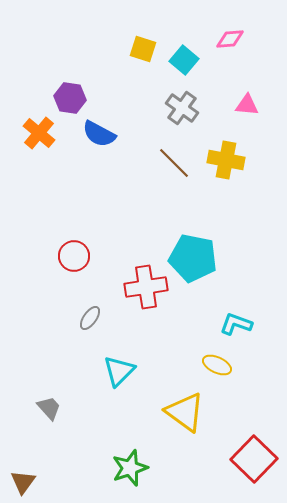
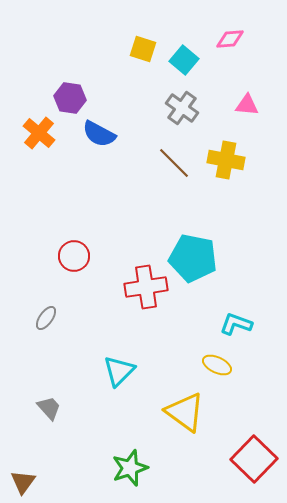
gray ellipse: moved 44 px left
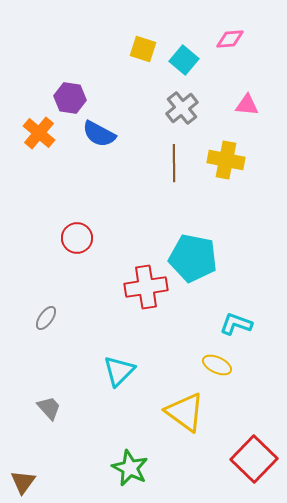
gray cross: rotated 16 degrees clockwise
brown line: rotated 45 degrees clockwise
red circle: moved 3 px right, 18 px up
green star: rotated 27 degrees counterclockwise
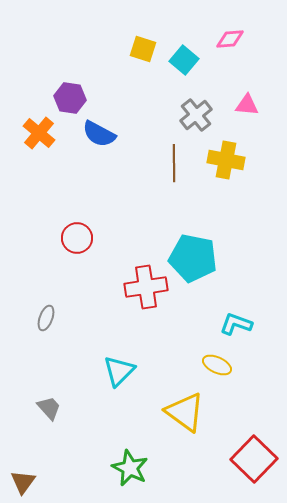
gray cross: moved 14 px right, 7 px down
gray ellipse: rotated 15 degrees counterclockwise
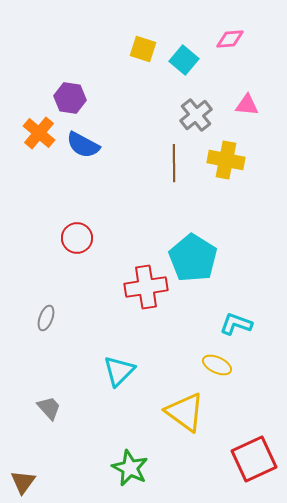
blue semicircle: moved 16 px left, 11 px down
cyan pentagon: rotated 21 degrees clockwise
red square: rotated 21 degrees clockwise
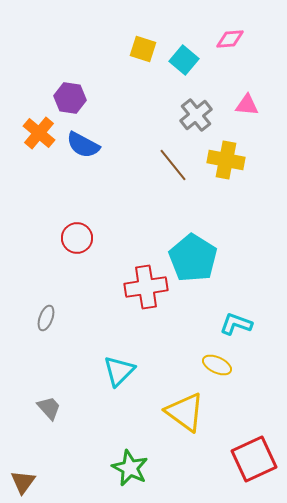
brown line: moved 1 px left, 2 px down; rotated 39 degrees counterclockwise
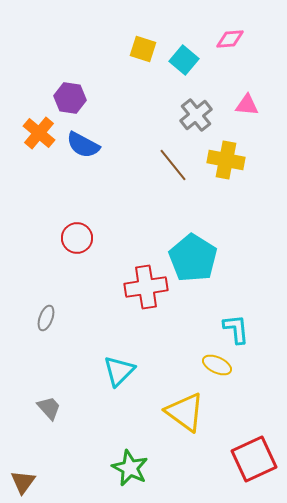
cyan L-shape: moved 5 px down; rotated 64 degrees clockwise
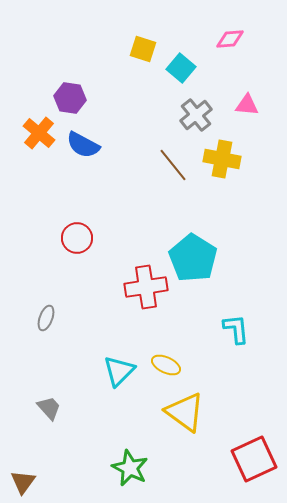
cyan square: moved 3 px left, 8 px down
yellow cross: moved 4 px left, 1 px up
yellow ellipse: moved 51 px left
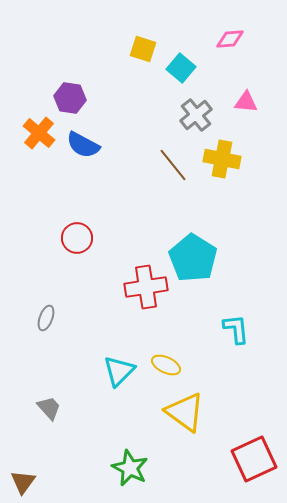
pink triangle: moved 1 px left, 3 px up
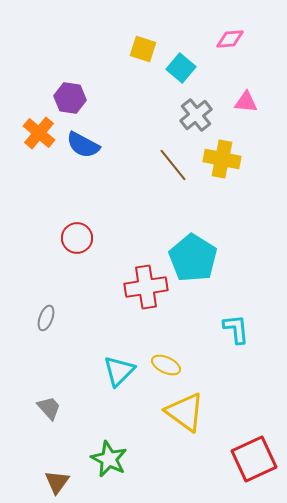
green star: moved 21 px left, 9 px up
brown triangle: moved 34 px right
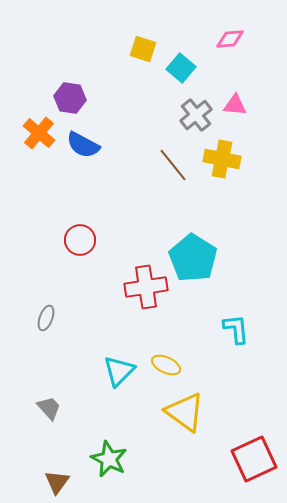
pink triangle: moved 11 px left, 3 px down
red circle: moved 3 px right, 2 px down
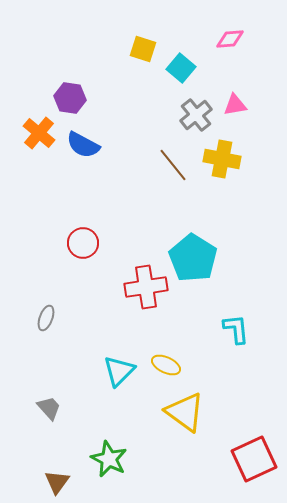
pink triangle: rotated 15 degrees counterclockwise
red circle: moved 3 px right, 3 px down
